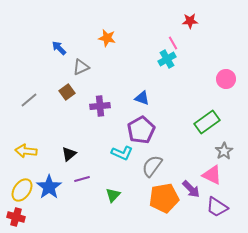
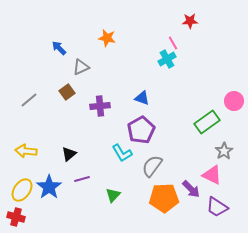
pink circle: moved 8 px right, 22 px down
cyan L-shape: rotated 35 degrees clockwise
orange pentagon: rotated 8 degrees clockwise
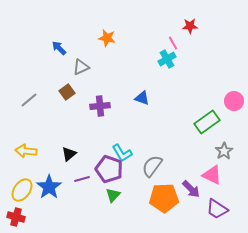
red star: moved 5 px down
purple pentagon: moved 32 px left, 39 px down; rotated 24 degrees counterclockwise
purple trapezoid: moved 2 px down
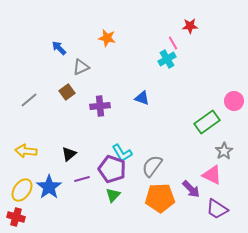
purple pentagon: moved 3 px right
orange pentagon: moved 4 px left
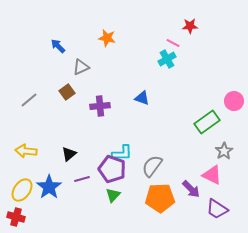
pink line: rotated 32 degrees counterclockwise
blue arrow: moved 1 px left, 2 px up
cyan L-shape: rotated 60 degrees counterclockwise
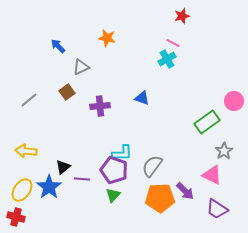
red star: moved 8 px left, 10 px up; rotated 14 degrees counterclockwise
black triangle: moved 6 px left, 13 px down
purple pentagon: moved 2 px right, 1 px down
purple line: rotated 21 degrees clockwise
purple arrow: moved 6 px left, 2 px down
